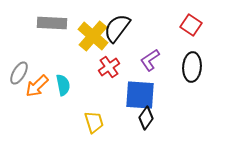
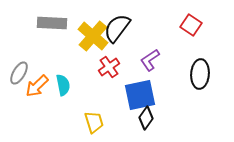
black ellipse: moved 8 px right, 7 px down
blue square: rotated 16 degrees counterclockwise
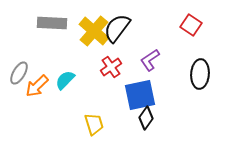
yellow cross: moved 1 px right, 5 px up
red cross: moved 2 px right
cyan semicircle: moved 2 px right, 5 px up; rotated 125 degrees counterclockwise
yellow trapezoid: moved 2 px down
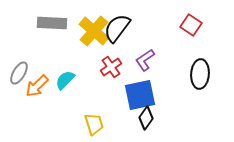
purple L-shape: moved 5 px left
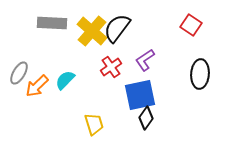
yellow cross: moved 2 px left
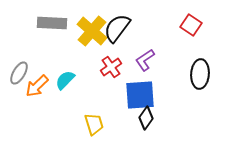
blue square: rotated 8 degrees clockwise
